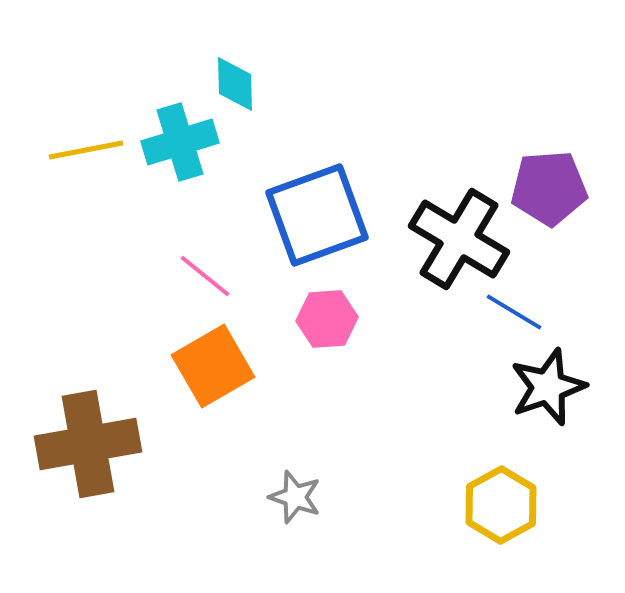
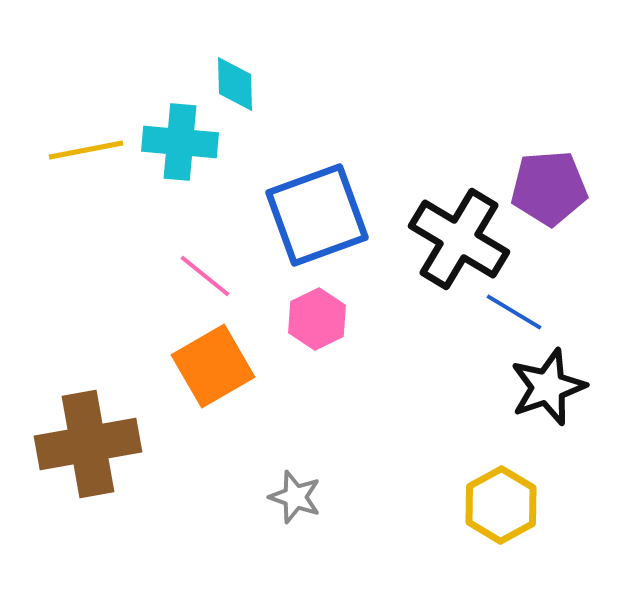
cyan cross: rotated 22 degrees clockwise
pink hexagon: moved 10 px left; rotated 22 degrees counterclockwise
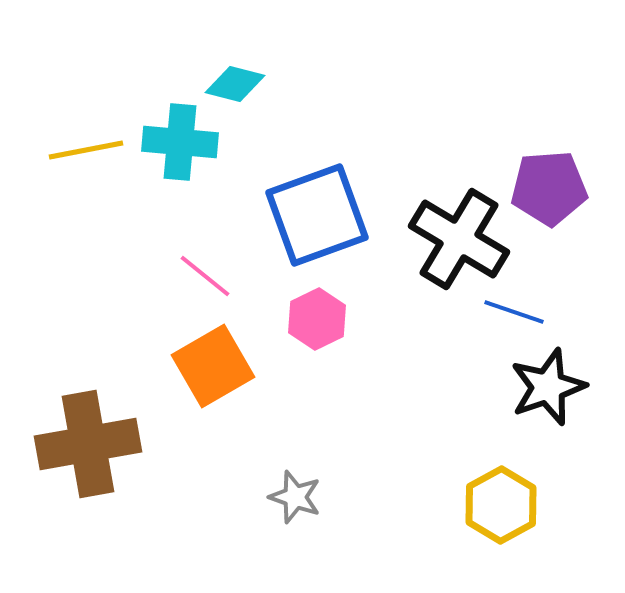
cyan diamond: rotated 74 degrees counterclockwise
blue line: rotated 12 degrees counterclockwise
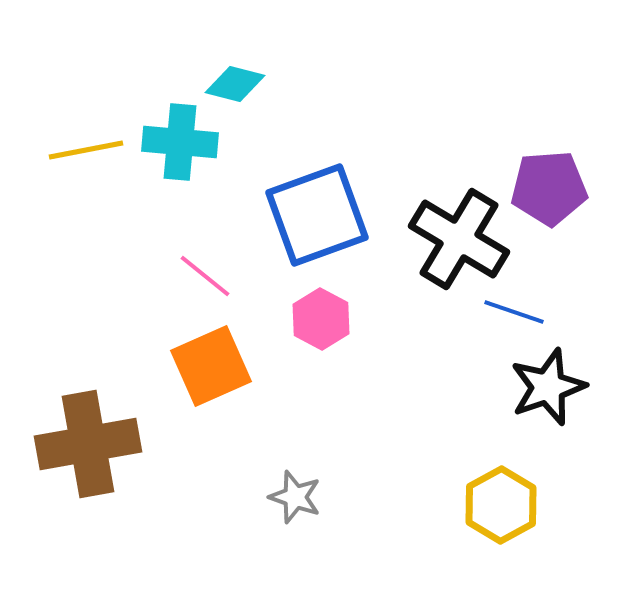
pink hexagon: moved 4 px right; rotated 6 degrees counterclockwise
orange square: moved 2 px left; rotated 6 degrees clockwise
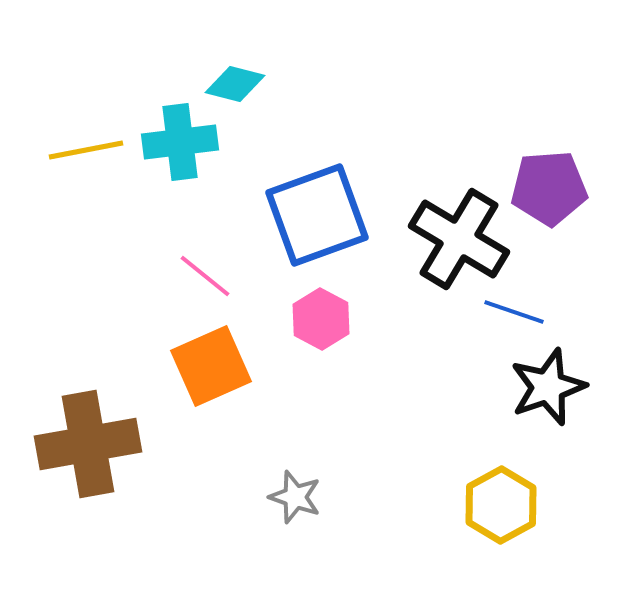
cyan cross: rotated 12 degrees counterclockwise
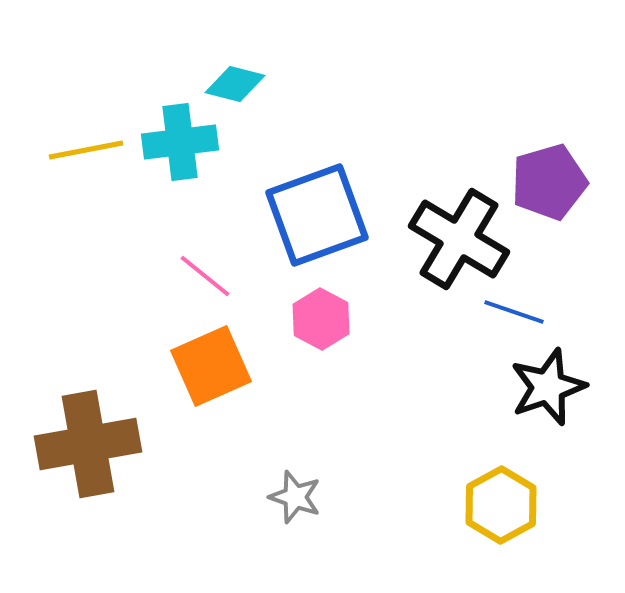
purple pentagon: moved 6 px up; rotated 12 degrees counterclockwise
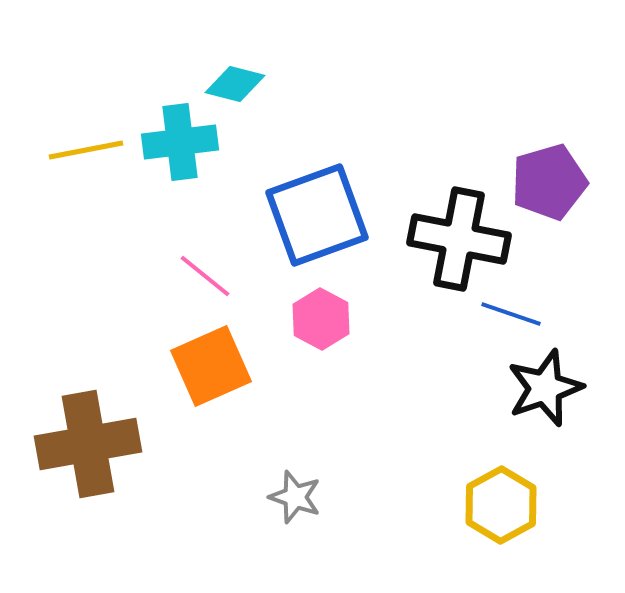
black cross: rotated 20 degrees counterclockwise
blue line: moved 3 px left, 2 px down
black star: moved 3 px left, 1 px down
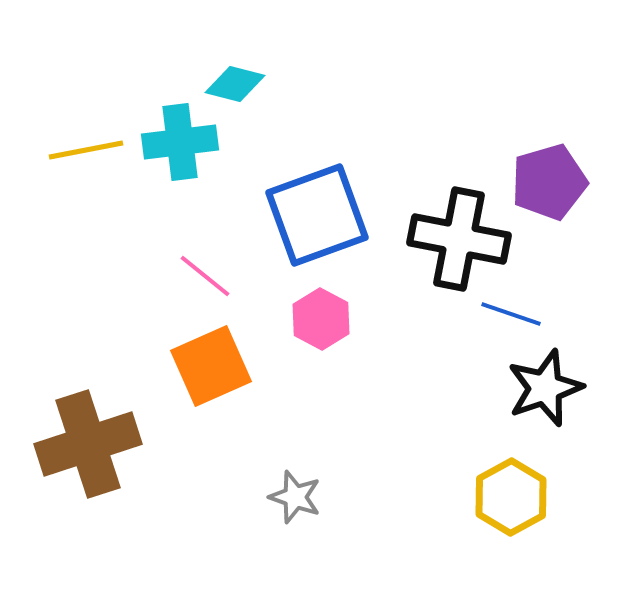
brown cross: rotated 8 degrees counterclockwise
yellow hexagon: moved 10 px right, 8 px up
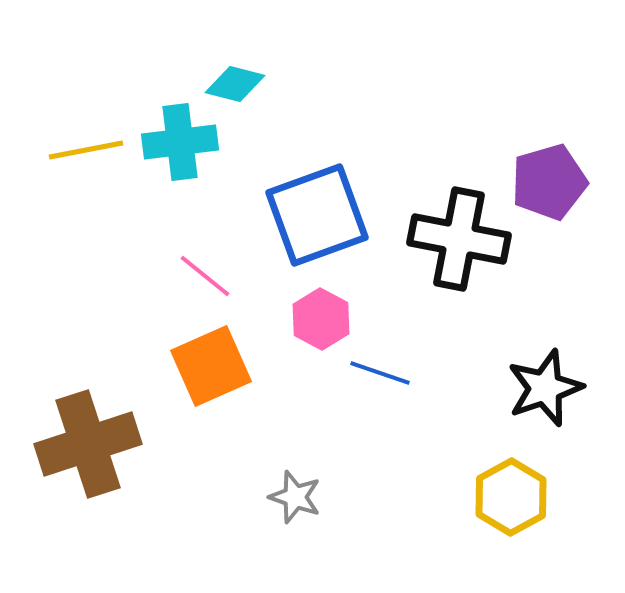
blue line: moved 131 px left, 59 px down
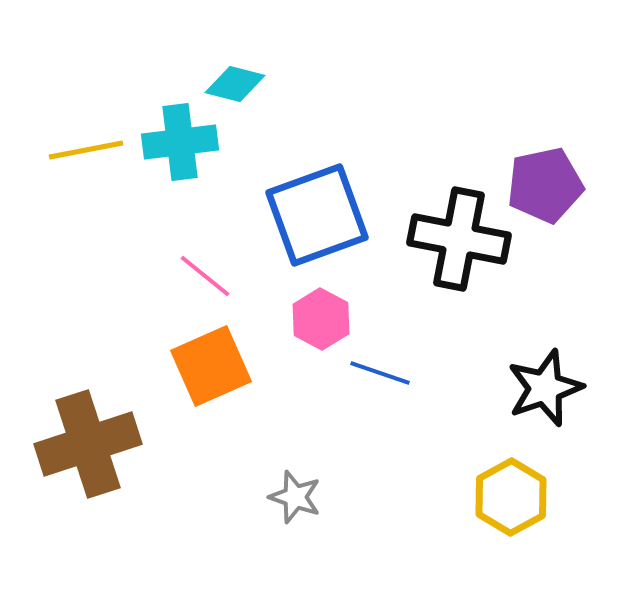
purple pentagon: moved 4 px left, 3 px down; rotated 4 degrees clockwise
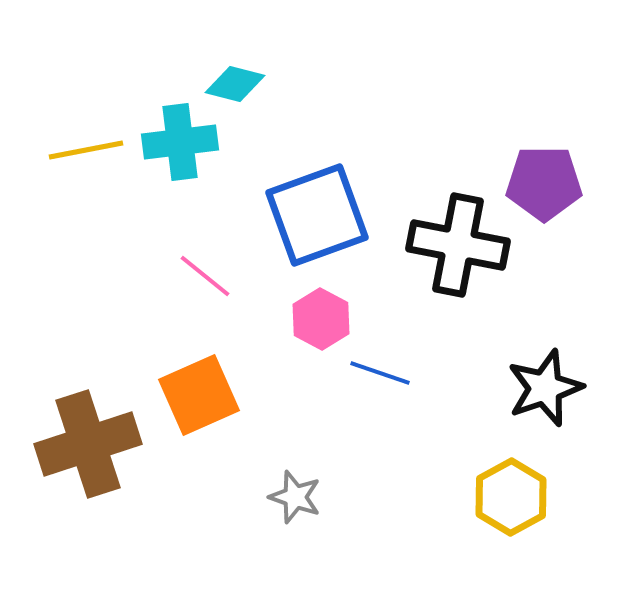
purple pentagon: moved 1 px left, 2 px up; rotated 12 degrees clockwise
black cross: moved 1 px left, 6 px down
orange square: moved 12 px left, 29 px down
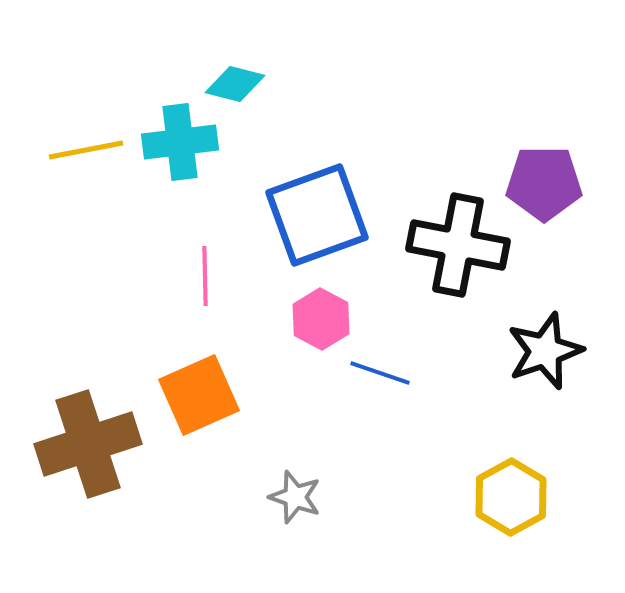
pink line: rotated 50 degrees clockwise
black star: moved 37 px up
